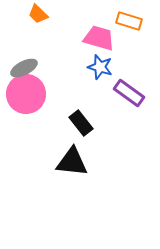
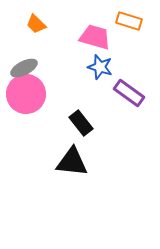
orange trapezoid: moved 2 px left, 10 px down
pink trapezoid: moved 4 px left, 1 px up
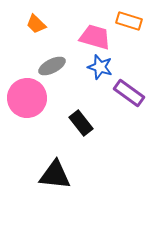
gray ellipse: moved 28 px right, 2 px up
pink circle: moved 1 px right, 4 px down
black triangle: moved 17 px left, 13 px down
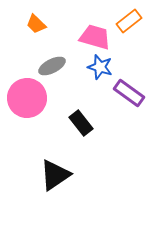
orange rectangle: rotated 55 degrees counterclockwise
black triangle: rotated 40 degrees counterclockwise
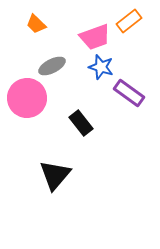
pink trapezoid: rotated 144 degrees clockwise
blue star: moved 1 px right
black triangle: rotated 16 degrees counterclockwise
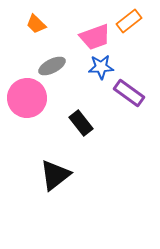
blue star: rotated 20 degrees counterclockwise
black triangle: rotated 12 degrees clockwise
